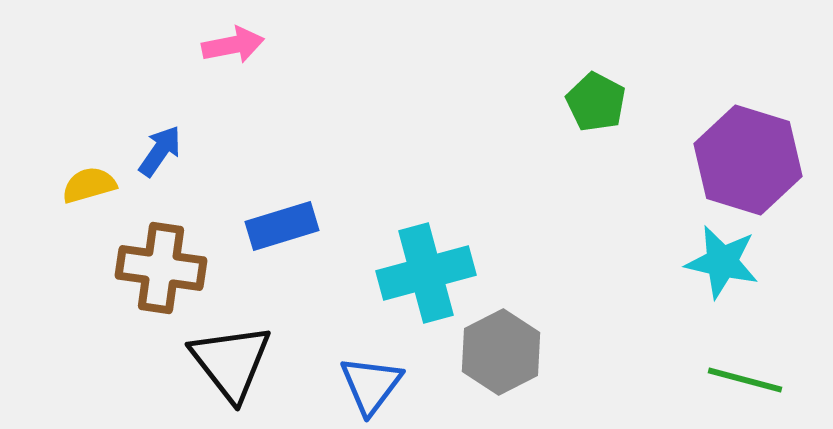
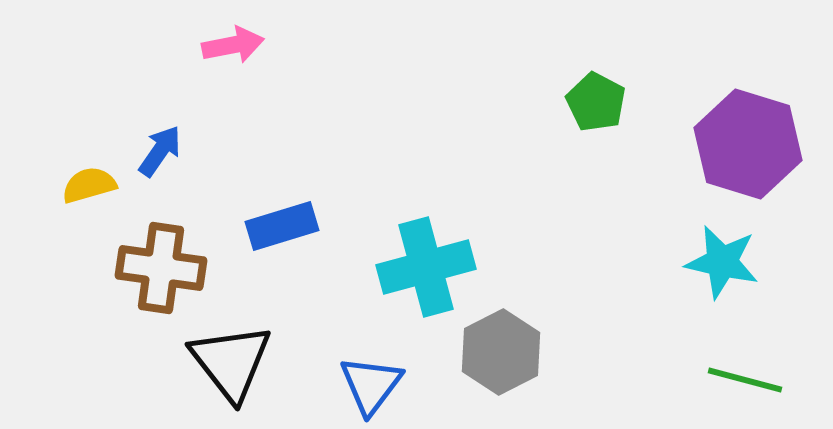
purple hexagon: moved 16 px up
cyan cross: moved 6 px up
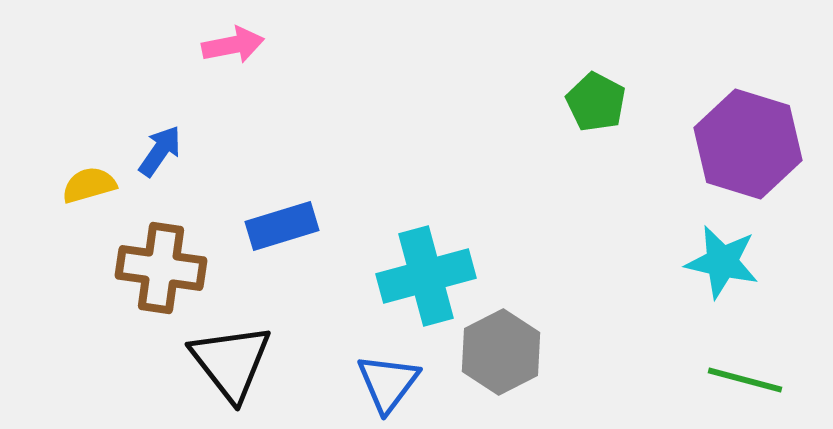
cyan cross: moved 9 px down
blue triangle: moved 17 px right, 2 px up
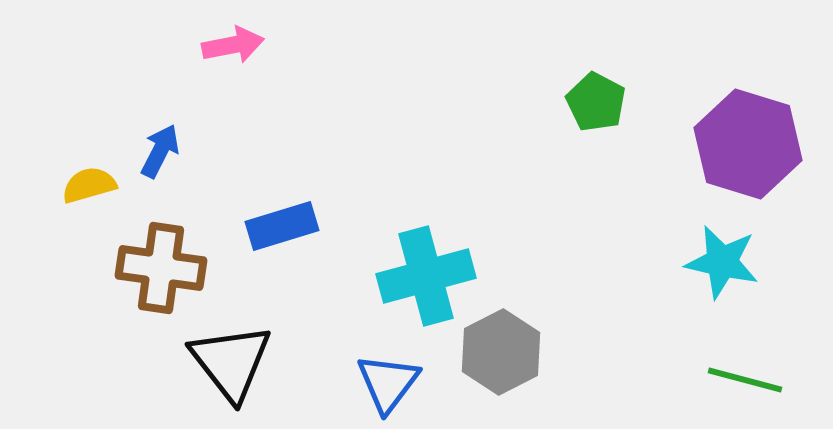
blue arrow: rotated 8 degrees counterclockwise
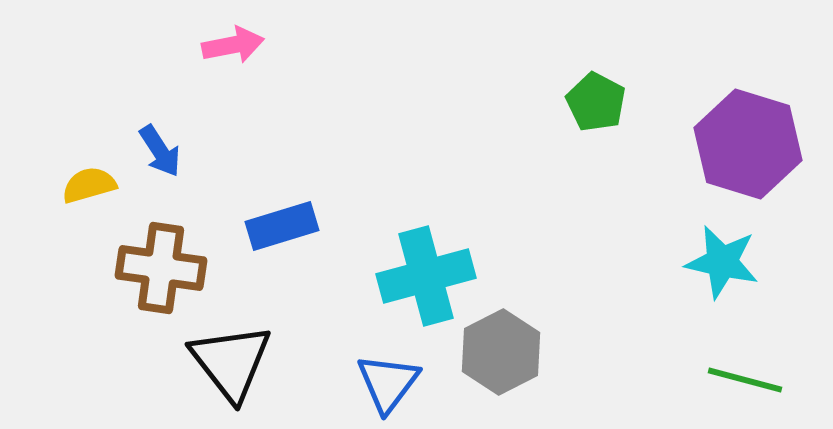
blue arrow: rotated 120 degrees clockwise
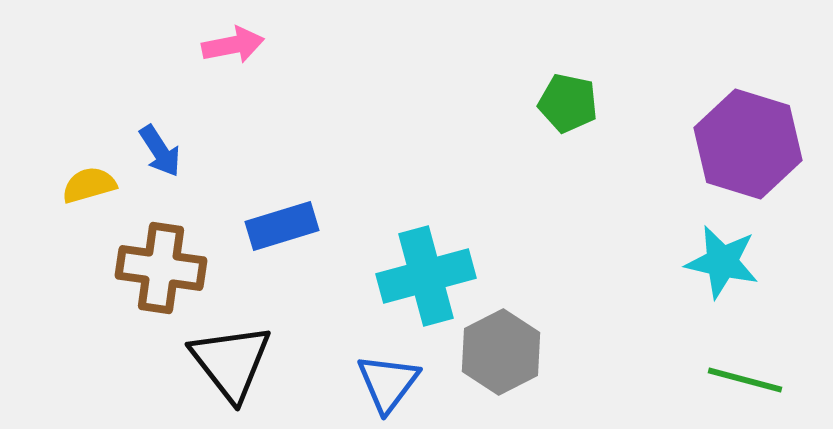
green pentagon: moved 28 px left, 1 px down; rotated 16 degrees counterclockwise
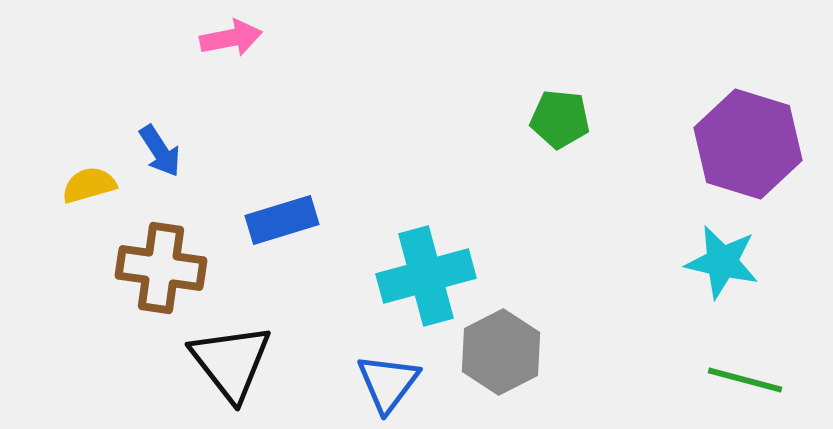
pink arrow: moved 2 px left, 7 px up
green pentagon: moved 8 px left, 16 px down; rotated 6 degrees counterclockwise
blue rectangle: moved 6 px up
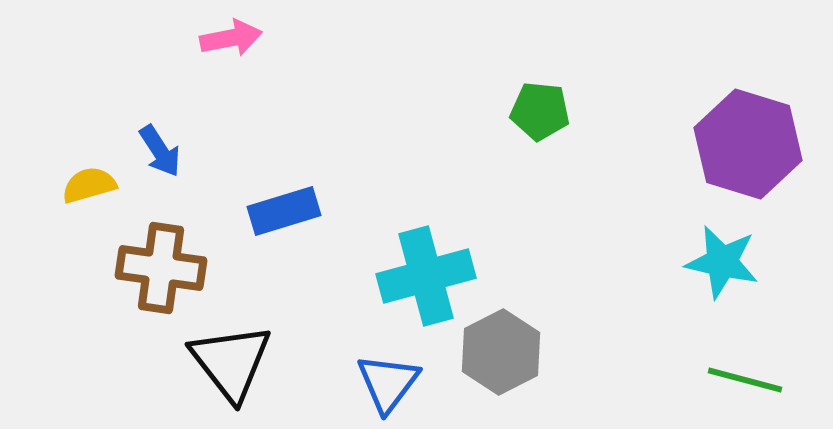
green pentagon: moved 20 px left, 8 px up
blue rectangle: moved 2 px right, 9 px up
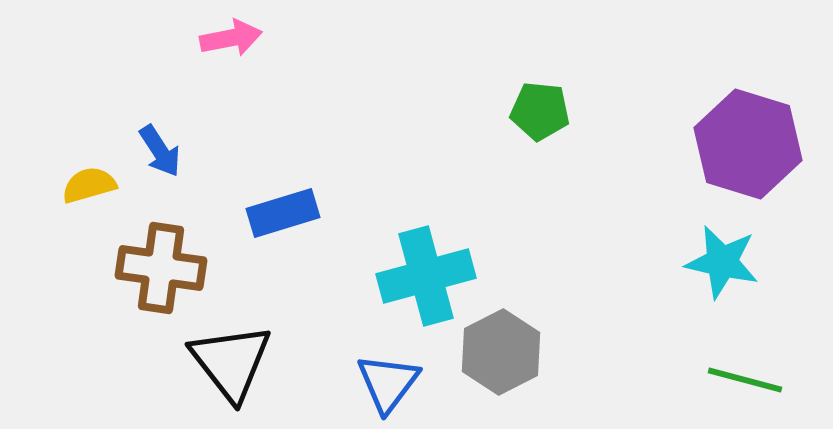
blue rectangle: moved 1 px left, 2 px down
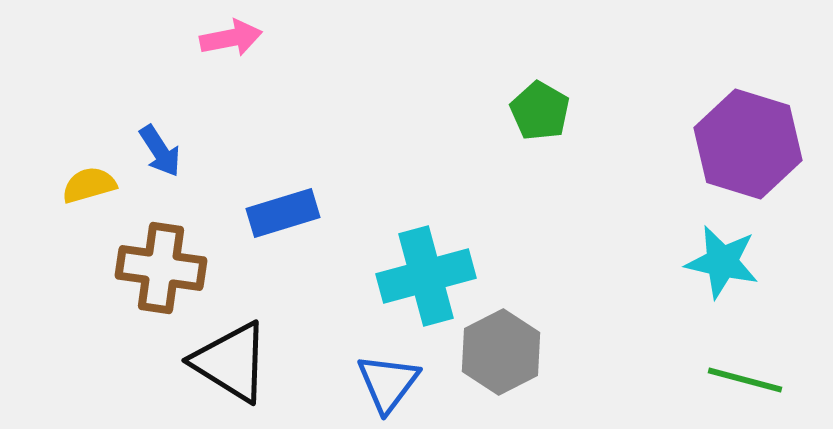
green pentagon: rotated 24 degrees clockwise
black triangle: rotated 20 degrees counterclockwise
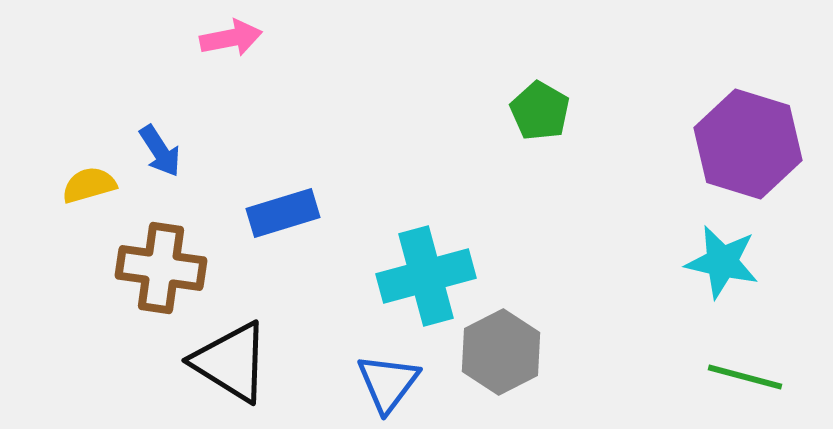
green line: moved 3 px up
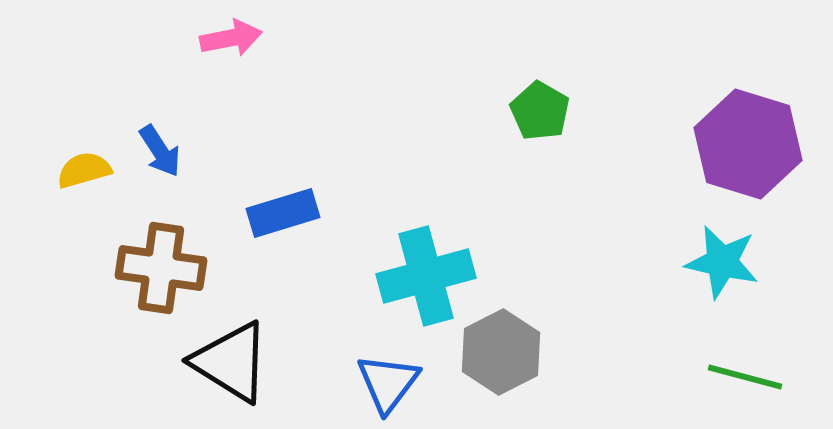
yellow semicircle: moved 5 px left, 15 px up
